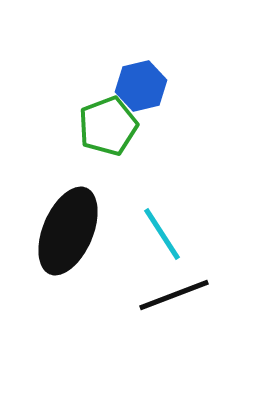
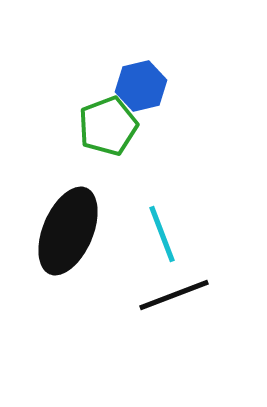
cyan line: rotated 12 degrees clockwise
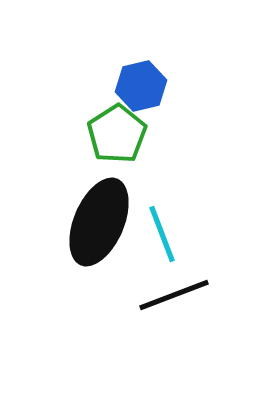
green pentagon: moved 9 px right, 8 px down; rotated 12 degrees counterclockwise
black ellipse: moved 31 px right, 9 px up
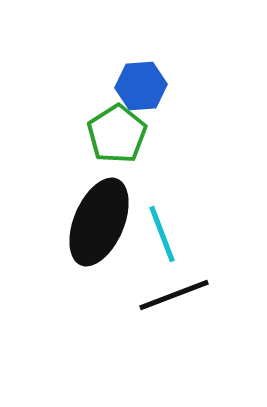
blue hexagon: rotated 9 degrees clockwise
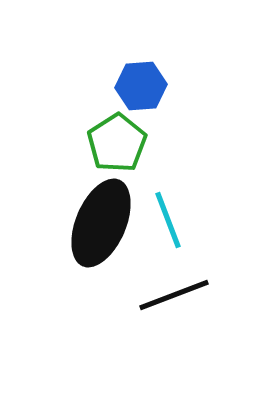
green pentagon: moved 9 px down
black ellipse: moved 2 px right, 1 px down
cyan line: moved 6 px right, 14 px up
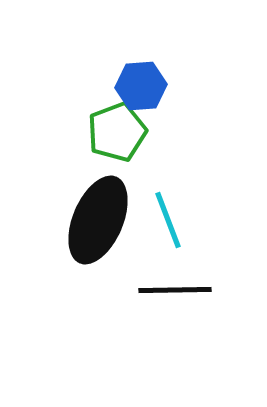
green pentagon: moved 11 px up; rotated 12 degrees clockwise
black ellipse: moved 3 px left, 3 px up
black line: moved 1 px right, 5 px up; rotated 20 degrees clockwise
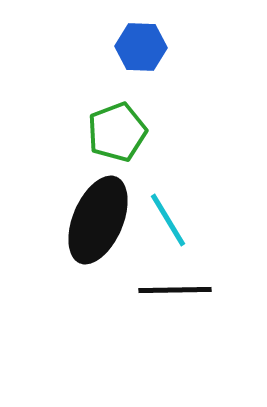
blue hexagon: moved 39 px up; rotated 6 degrees clockwise
cyan line: rotated 10 degrees counterclockwise
